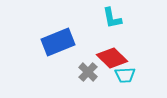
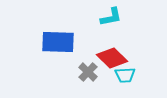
cyan L-shape: moved 1 px left, 1 px up; rotated 90 degrees counterclockwise
blue rectangle: rotated 24 degrees clockwise
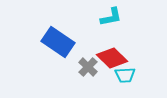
blue rectangle: rotated 32 degrees clockwise
gray cross: moved 5 px up
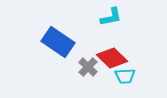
cyan trapezoid: moved 1 px down
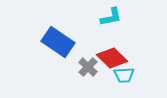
cyan trapezoid: moved 1 px left, 1 px up
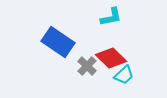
red diamond: moved 1 px left
gray cross: moved 1 px left, 1 px up
cyan trapezoid: rotated 40 degrees counterclockwise
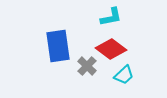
blue rectangle: moved 4 px down; rotated 48 degrees clockwise
red diamond: moved 9 px up; rotated 8 degrees counterclockwise
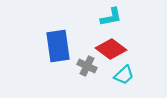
gray cross: rotated 18 degrees counterclockwise
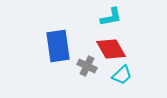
red diamond: rotated 24 degrees clockwise
cyan trapezoid: moved 2 px left
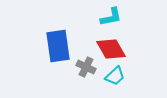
gray cross: moved 1 px left, 1 px down
cyan trapezoid: moved 7 px left, 1 px down
